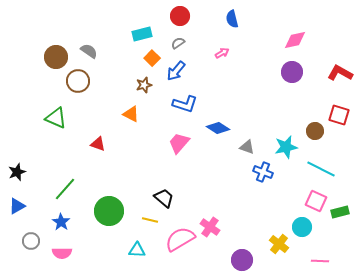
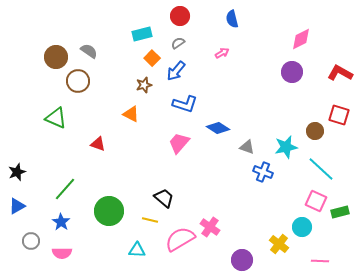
pink diamond at (295, 40): moved 6 px right, 1 px up; rotated 15 degrees counterclockwise
cyan line at (321, 169): rotated 16 degrees clockwise
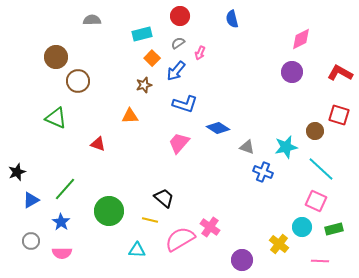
gray semicircle at (89, 51): moved 3 px right, 31 px up; rotated 36 degrees counterclockwise
pink arrow at (222, 53): moved 22 px left; rotated 144 degrees clockwise
orange triangle at (131, 114): moved 1 px left, 2 px down; rotated 30 degrees counterclockwise
blue triangle at (17, 206): moved 14 px right, 6 px up
green rectangle at (340, 212): moved 6 px left, 17 px down
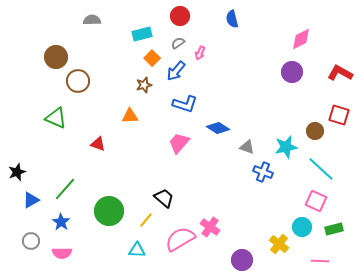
yellow line at (150, 220): moved 4 px left; rotated 63 degrees counterclockwise
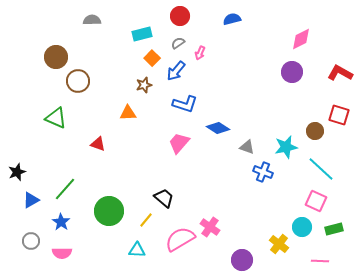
blue semicircle at (232, 19): rotated 90 degrees clockwise
orange triangle at (130, 116): moved 2 px left, 3 px up
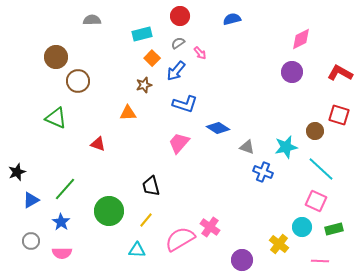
pink arrow at (200, 53): rotated 64 degrees counterclockwise
black trapezoid at (164, 198): moved 13 px left, 12 px up; rotated 145 degrees counterclockwise
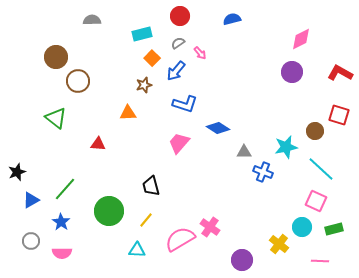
green triangle at (56, 118): rotated 15 degrees clockwise
red triangle at (98, 144): rotated 14 degrees counterclockwise
gray triangle at (247, 147): moved 3 px left, 5 px down; rotated 21 degrees counterclockwise
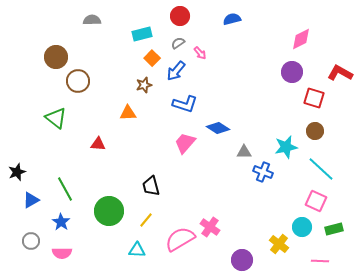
red square at (339, 115): moved 25 px left, 17 px up
pink trapezoid at (179, 143): moved 6 px right
green line at (65, 189): rotated 70 degrees counterclockwise
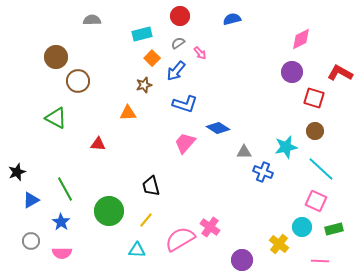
green triangle at (56, 118): rotated 10 degrees counterclockwise
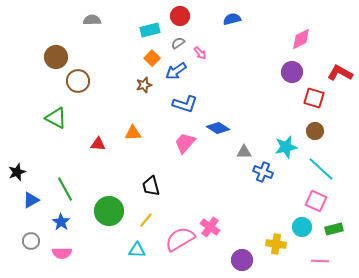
cyan rectangle at (142, 34): moved 8 px right, 4 px up
blue arrow at (176, 71): rotated 15 degrees clockwise
orange triangle at (128, 113): moved 5 px right, 20 px down
yellow cross at (279, 244): moved 3 px left; rotated 30 degrees counterclockwise
